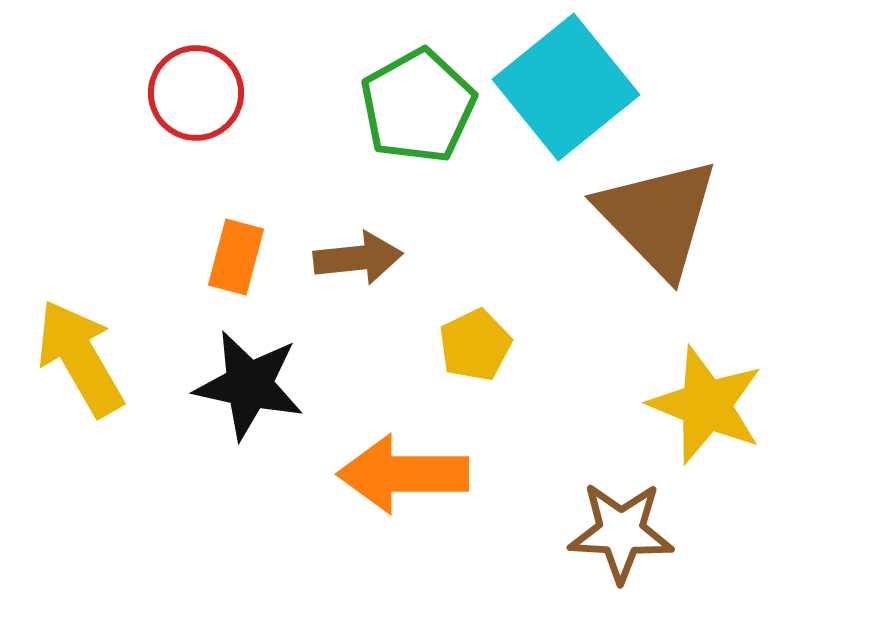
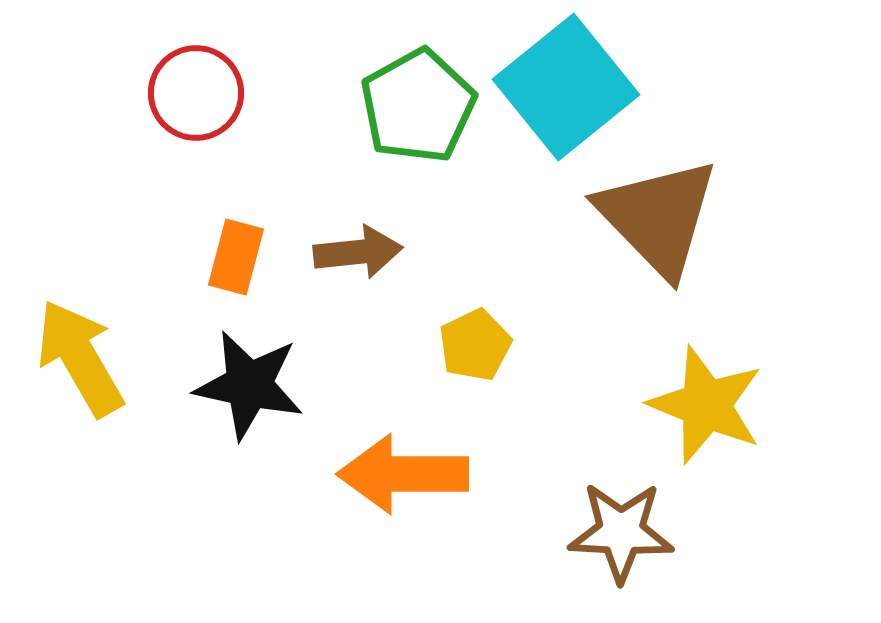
brown arrow: moved 6 px up
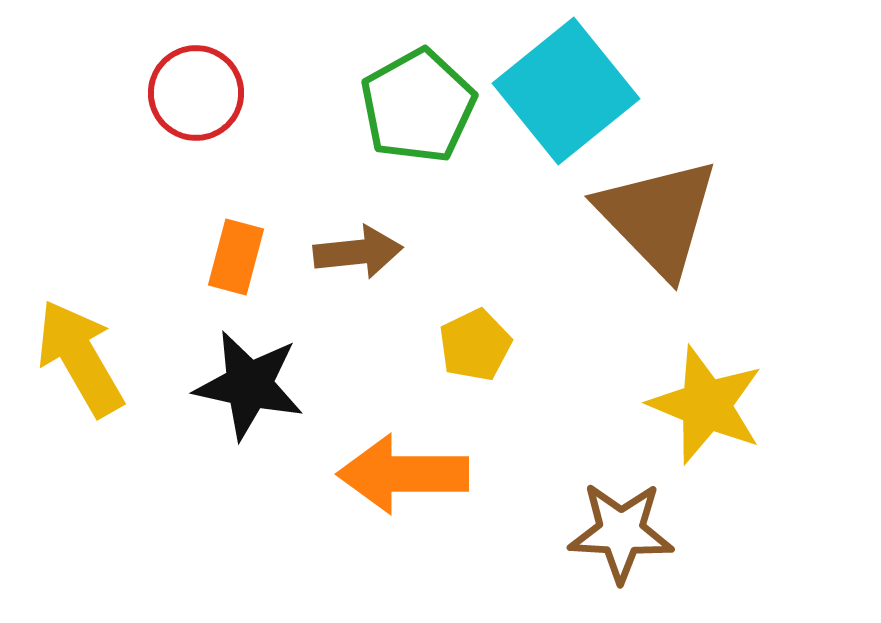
cyan square: moved 4 px down
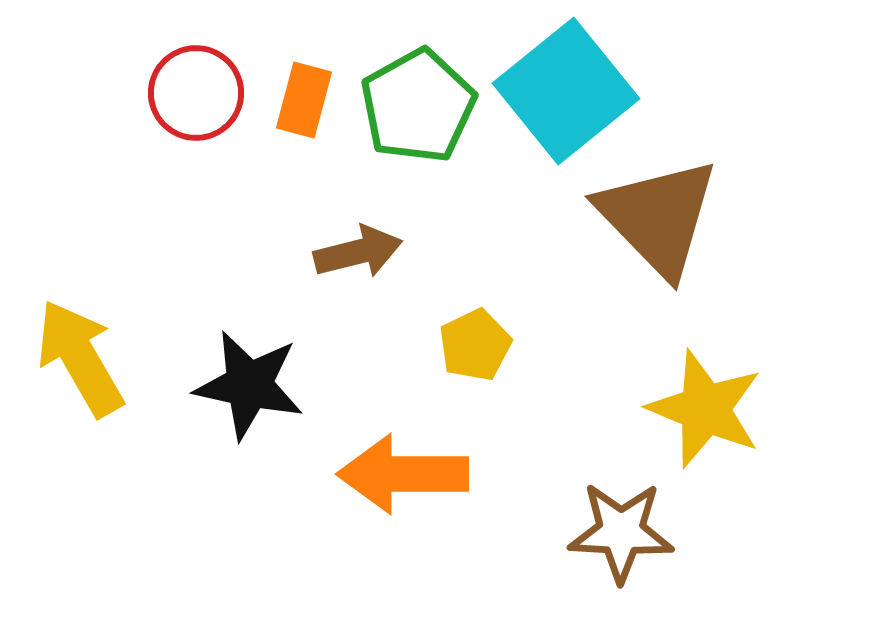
brown arrow: rotated 8 degrees counterclockwise
orange rectangle: moved 68 px right, 157 px up
yellow star: moved 1 px left, 4 px down
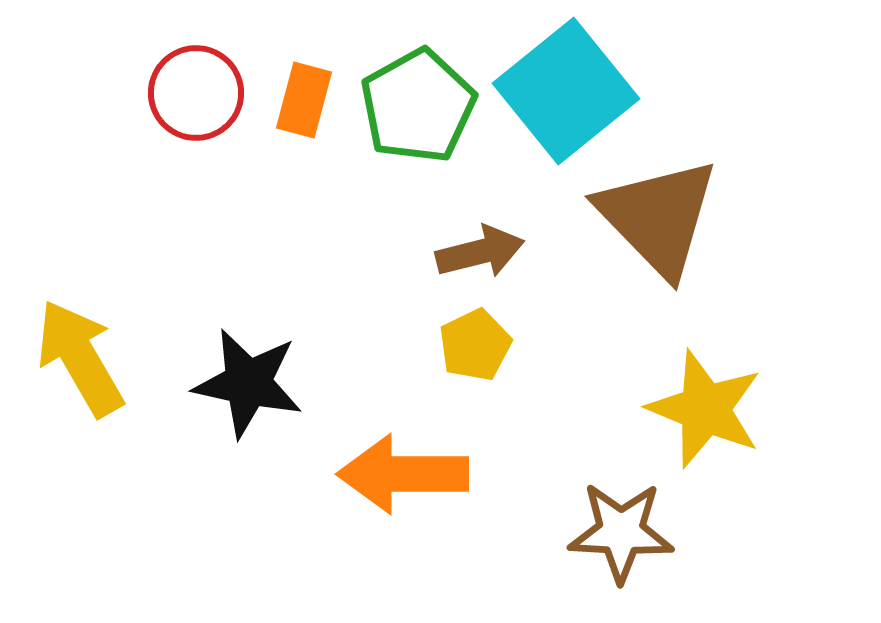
brown arrow: moved 122 px right
black star: moved 1 px left, 2 px up
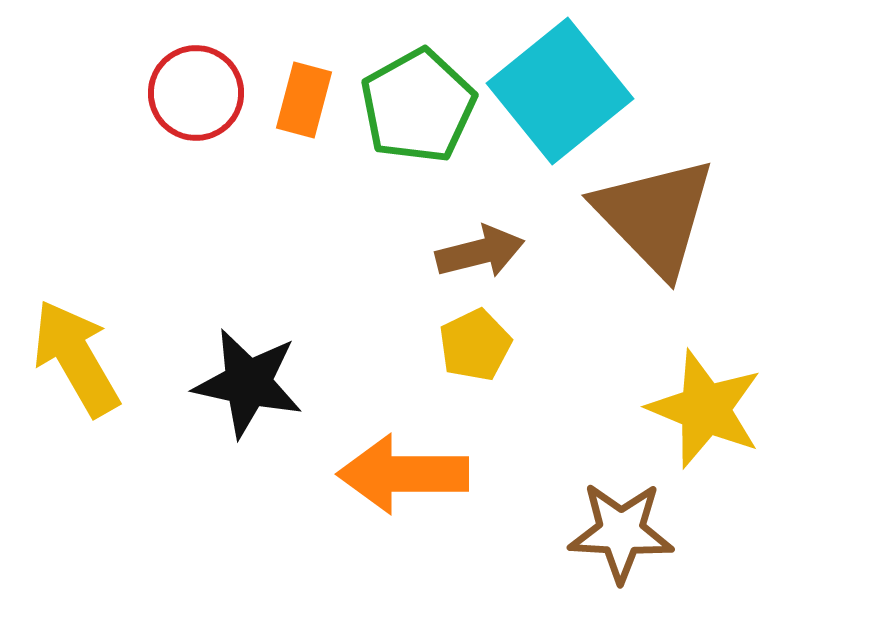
cyan square: moved 6 px left
brown triangle: moved 3 px left, 1 px up
yellow arrow: moved 4 px left
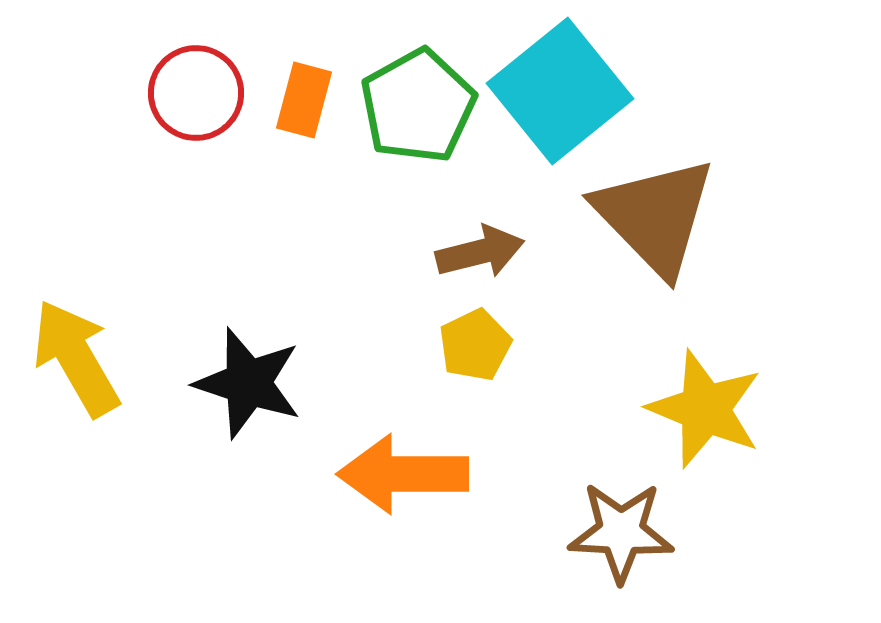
black star: rotated 6 degrees clockwise
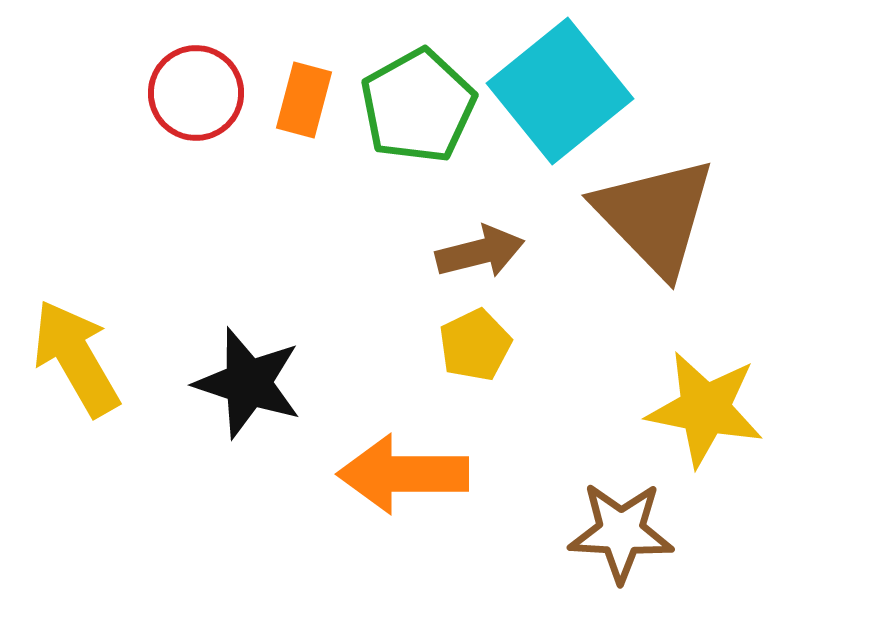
yellow star: rotated 11 degrees counterclockwise
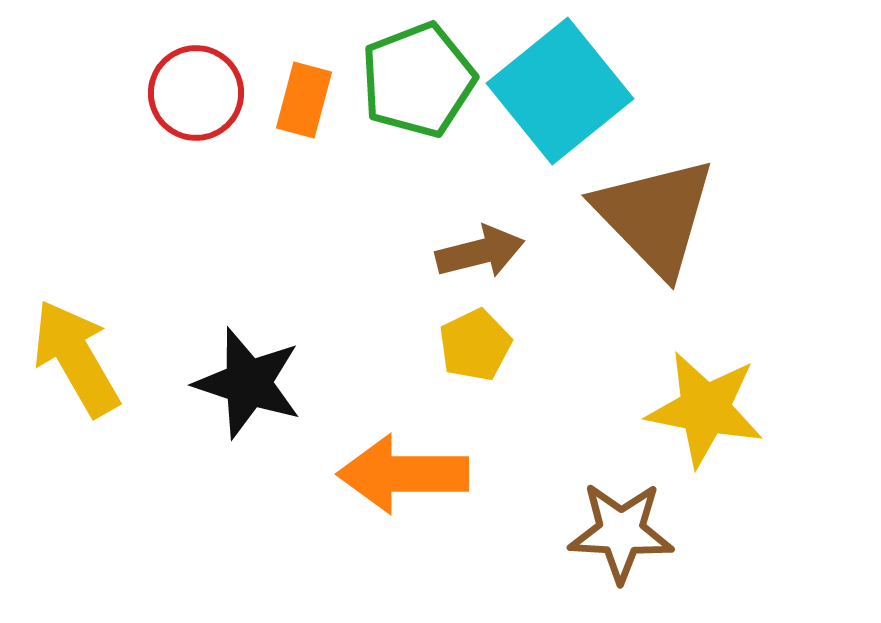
green pentagon: moved 26 px up; rotated 8 degrees clockwise
